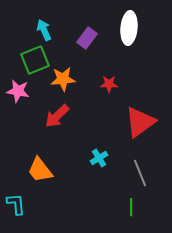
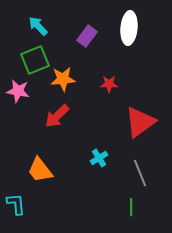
cyan arrow: moved 6 px left, 4 px up; rotated 20 degrees counterclockwise
purple rectangle: moved 2 px up
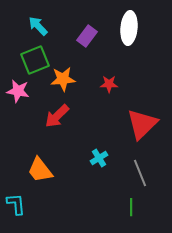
red triangle: moved 2 px right, 2 px down; rotated 8 degrees counterclockwise
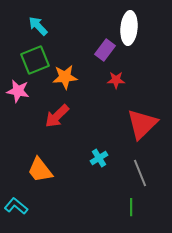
purple rectangle: moved 18 px right, 14 px down
orange star: moved 2 px right, 2 px up
red star: moved 7 px right, 4 px up
cyan L-shape: moved 2 px down; rotated 45 degrees counterclockwise
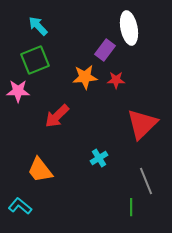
white ellipse: rotated 16 degrees counterclockwise
orange star: moved 20 px right
pink star: rotated 10 degrees counterclockwise
gray line: moved 6 px right, 8 px down
cyan L-shape: moved 4 px right
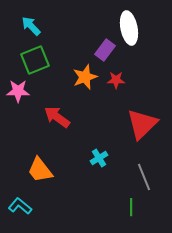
cyan arrow: moved 7 px left
orange star: rotated 15 degrees counterclockwise
red arrow: moved 1 px down; rotated 80 degrees clockwise
gray line: moved 2 px left, 4 px up
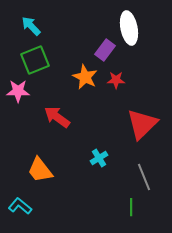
orange star: rotated 25 degrees counterclockwise
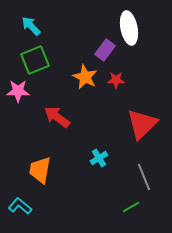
orange trapezoid: rotated 48 degrees clockwise
green line: rotated 60 degrees clockwise
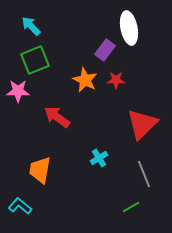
orange star: moved 3 px down
gray line: moved 3 px up
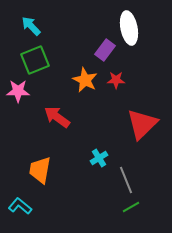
gray line: moved 18 px left, 6 px down
